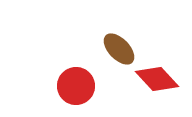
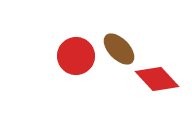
red circle: moved 30 px up
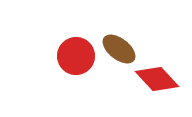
brown ellipse: rotated 8 degrees counterclockwise
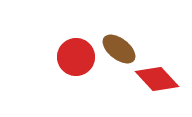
red circle: moved 1 px down
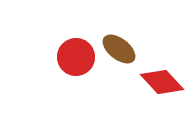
red diamond: moved 5 px right, 3 px down
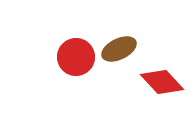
brown ellipse: rotated 64 degrees counterclockwise
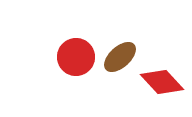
brown ellipse: moved 1 px right, 8 px down; rotated 16 degrees counterclockwise
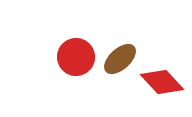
brown ellipse: moved 2 px down
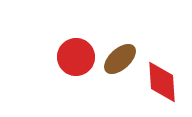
red diamond: rotated 39 degrees clockwise
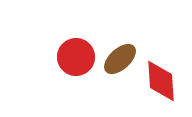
red diamond: moved 1 px left, 1 px up
